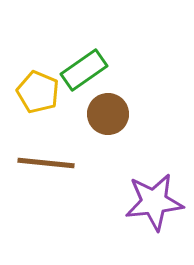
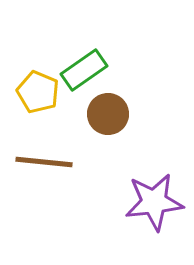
brown line: moved 2 px left, 1 px up
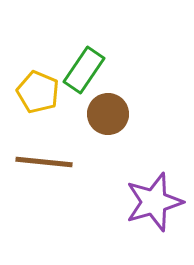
green rectangle: rotated 21 degrees counterclockwise
purple star: rotated 10 degrees counterclockwise
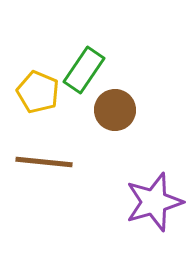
brown circle: moved 7 px right, 4 px up
